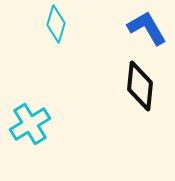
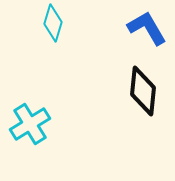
cyan diamond: moved 3 px left, 1 px up
black diamond: moved 3 px right, 5 px down
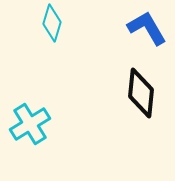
cyan diamond: moved 1 px left
black diamond: moved 2 px left, 2 px down
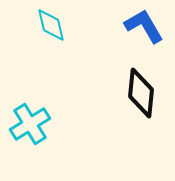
cyan diamond: moved 1 px left, 2 px down; rotated 30 degrees counterclockwise
blue L-shape: moved 3 px left, 2 px up
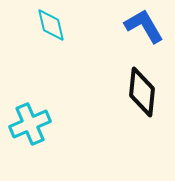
black diamond: moved 1 px right, 1 px up
cyan cross: rotated 9 degrees clockwise
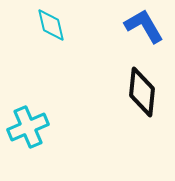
cyan cross: moved 2 px left, 3 px down
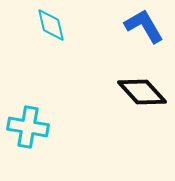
black diamond: rotated 48 degrees counterclockwise
cyan cross: rotated 33 degrees clockwise
